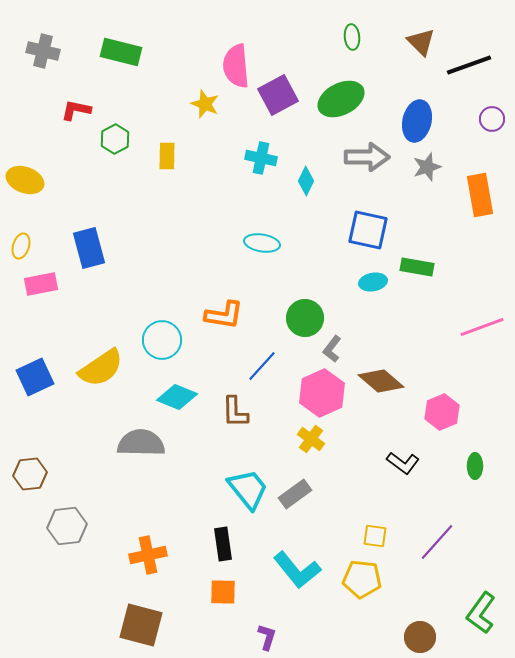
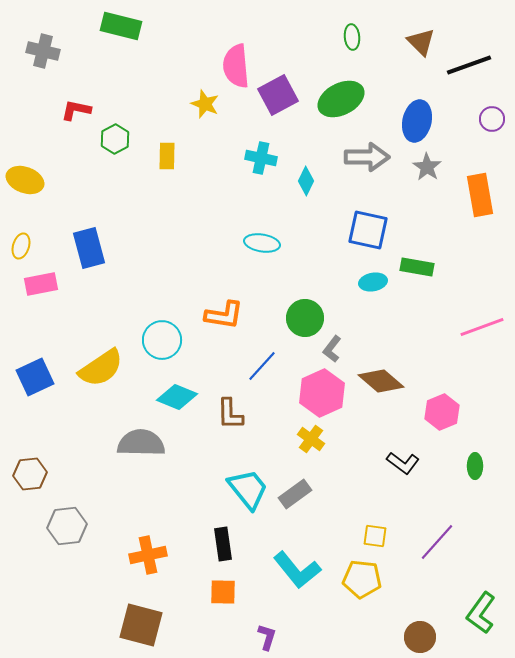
green rectangle at (121, 52): moved 26 px up
gray star at (427, 167): rotated 20 degrees counterclockwise
brown L-shape at (235, 412): moved 5 px left, 2 px down
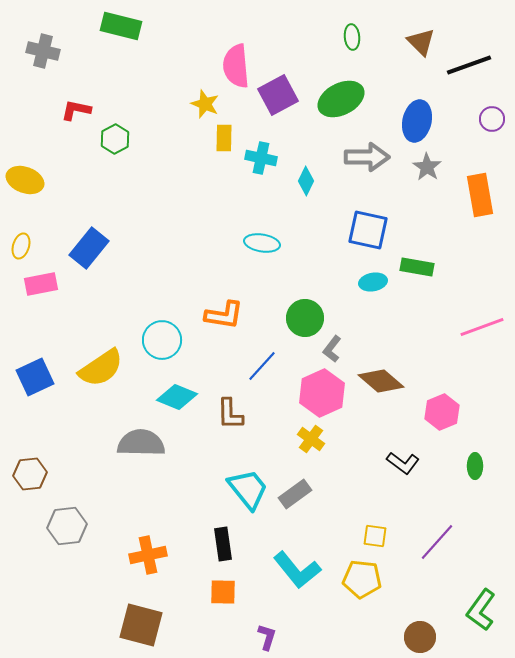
yellow rectangle at (167, 156): moved 57 px right, 18 px up
blue rectangle at (89, 248): rotated 54 degrees clockwise
green L-shape at (481, 613): moved 3 px up
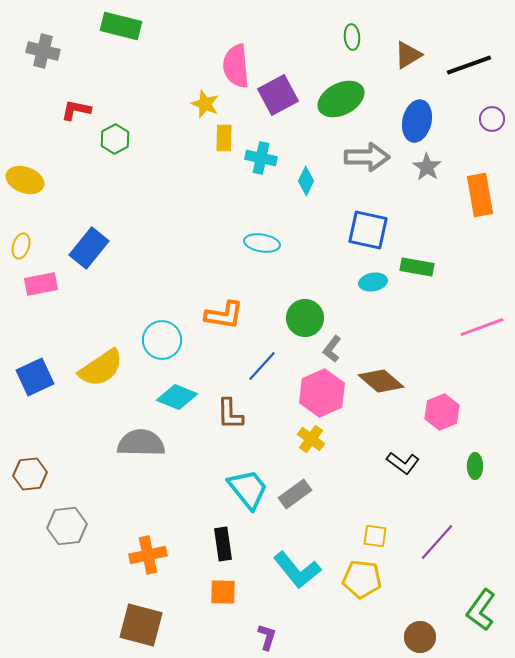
brown triangle at (421, 42): moved 13 px left, 13 px down; rotated 44 degrees clockwise
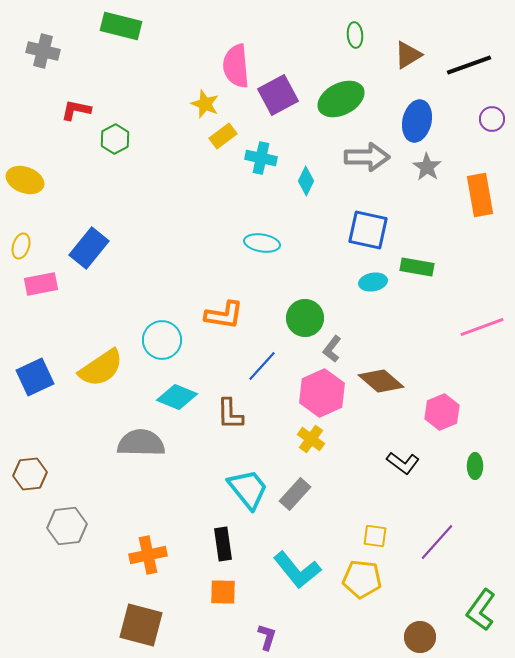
green ellipse at (352, 37): moved 3 px right, 2 px up
yellow rectangle at (224, 138): moved 1 px left, 2 px up; rotated 52 degrees clockwise
gray rectangle at (295, 494): rotated 12 degrees counterclockwise
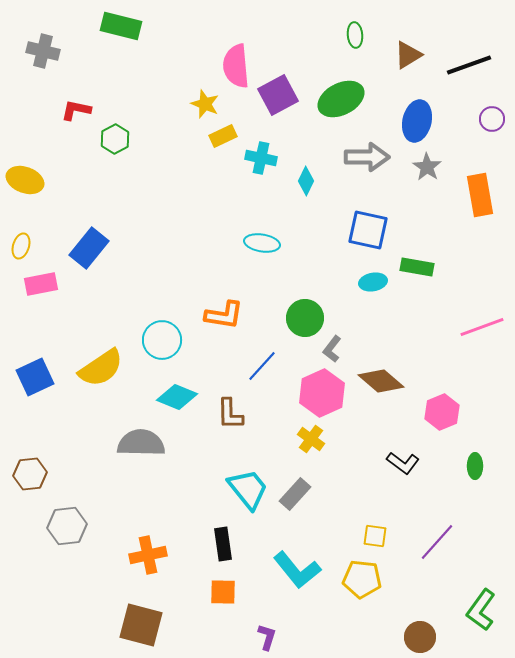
yellow rectangle at (223, 136): rotated 12 degrees clockwise
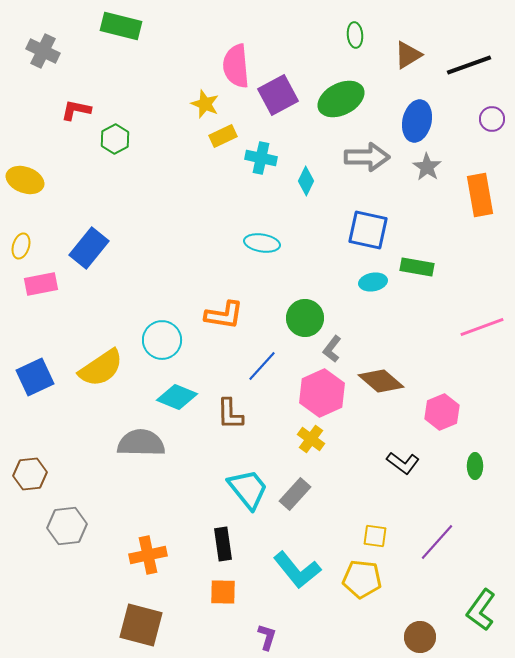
gray cross at (43, 51): rotated 12 degrees clockwise
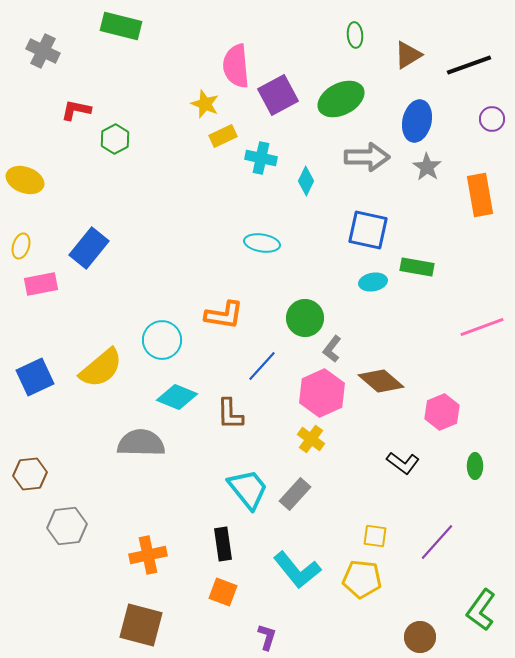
yellow semicircle at (101, 368): rotated 6 degrees counterclockwise
orange square at (223, 592): rotated 20 degrees clockwise
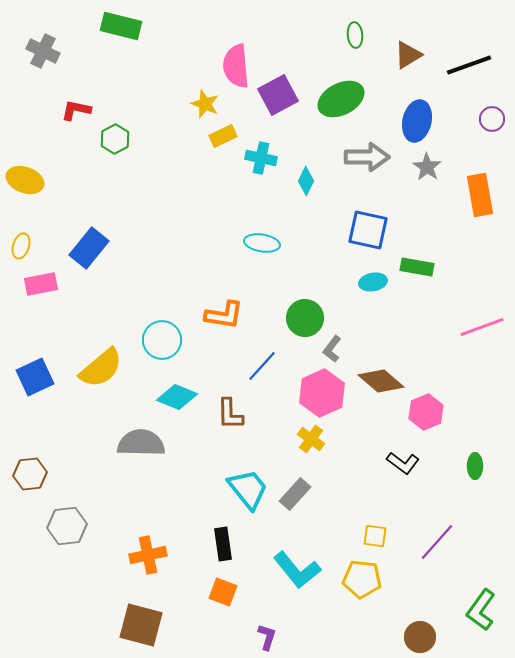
pink hexagon at (442, 412): moved 16 px left
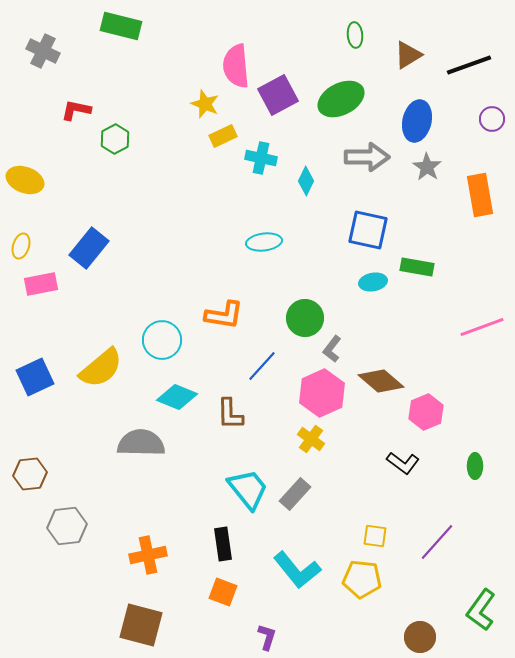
cyan ellipse at (262, 243): moved 2 px right, 1 px up; rotated 16 degrees counterclockwise
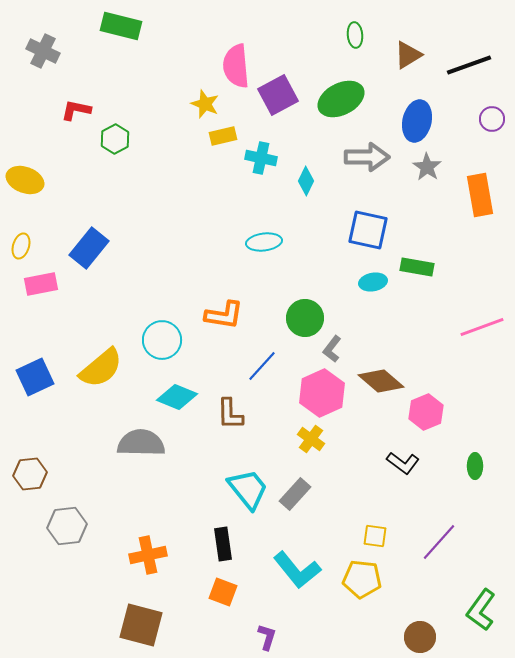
yellow rectangle at (223, 136): rotated 12 degrees clockwise
purple line at (437, 542): moved 2 px right
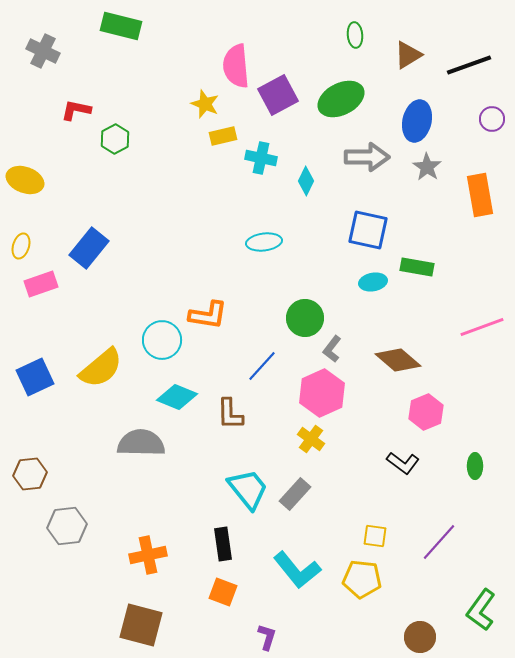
pink rectangle at (41, 284): rotated 8 degrees counterclockwise
orange L-shape at (224, 315): moved 16 px left
brown diamond at (381, 381): moved 17 px right, 21 px up
